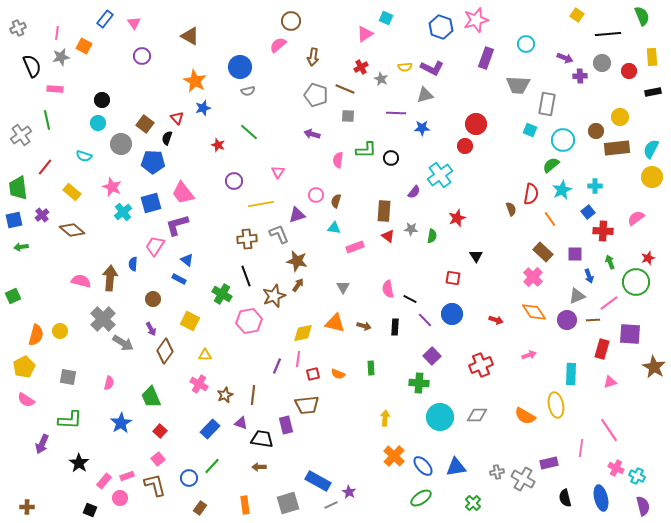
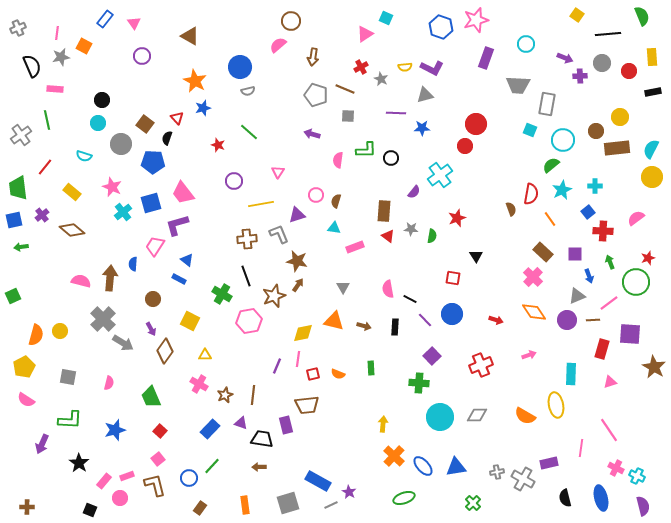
orange triangle at (335, 323): moved 1 px left, 2 px up
yellow arrow at (385, 418): moved 2 px left, 6 px down
blue star at (121, 423): moved 6 px left, 7 px down; rotated 15 degrees clockwise
green ellipse at (421, 498): moved 17 px left; rotated 15 degrees clockwise
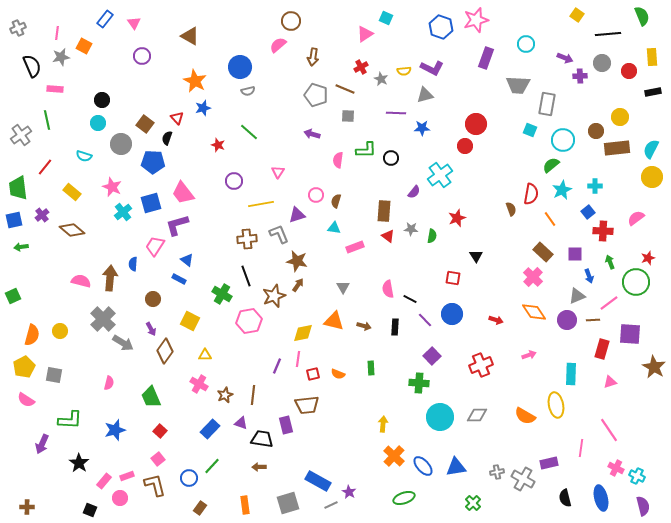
yellow semicircle at (405, 67): moved 1 px left, 4 px down
orange semicircle at (36, 335): moved 4 px left
gray square at (68, 377): moved 14 px left, 2 px up
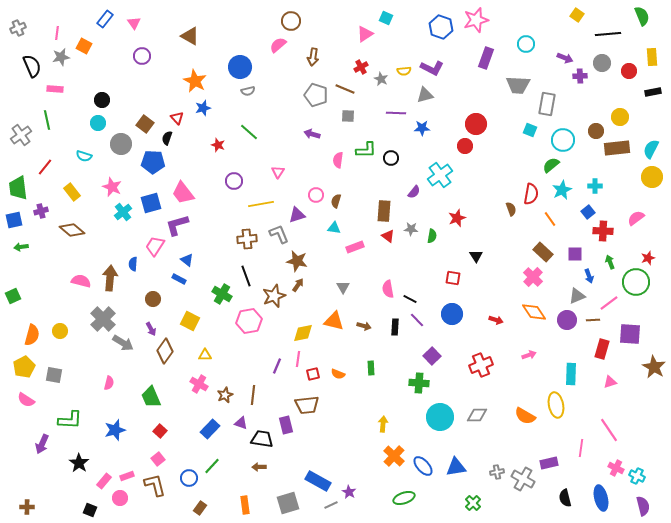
yellow rectangle at (72, 192): rotated 12 degrees clockwise
purple cross at (42, 215): moved 1 px left, 4 px up; rotated 24 degrees clockwise
purple line at (425, 320): moved 8 px left
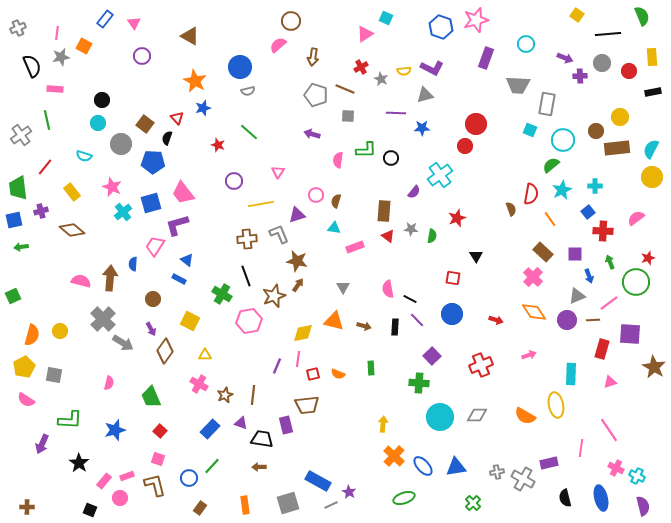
pink square at (158, 459): rotated 32 degrees counterclockwise
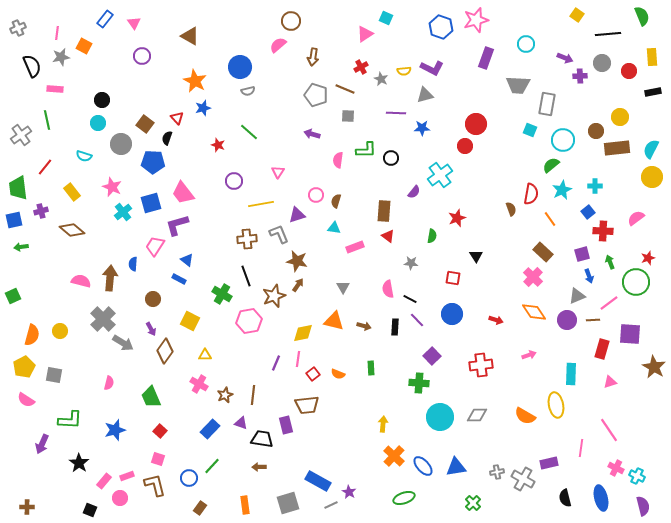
gray star at (411, 229): moved 34 px down
purple square at (575, 254): moved 7 px right; rotated 14 degrees counterclockwise
red cross at (481, 365): rotated 15 degrees clockwise
purple line at (277, 366): moved 1 px left, 3 px up
red square at (313, 374): rotated 24 degrees counterclockwise
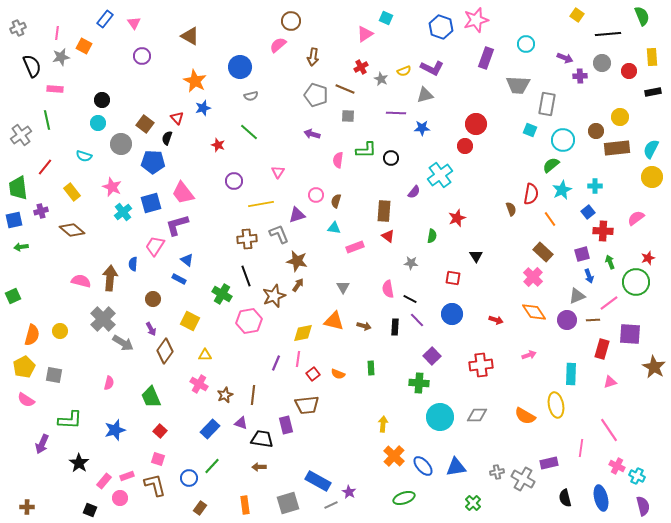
yellow semicircle at (404, 71): rotated 16 degrees counterclockwise
gray semicircle at (248, 91): moved 3 px right, 5 px down
pink cross at (616, 468): moved 1 px right, 2 px up
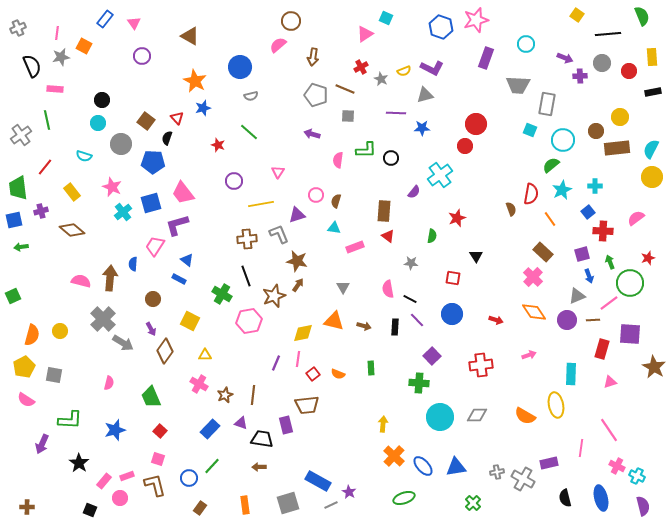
brown square at (145, 124): moved 1 px right, 3 px up
green circle at (636, 282): moved 6 px left, 1 px down
